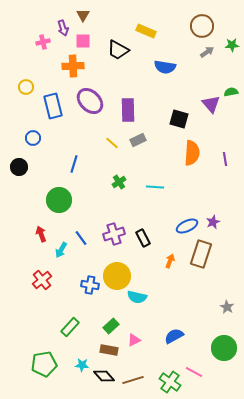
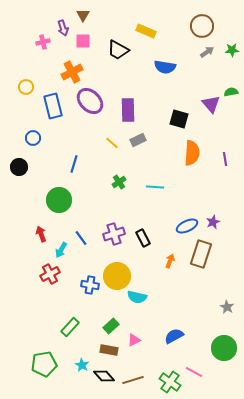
green star at (232, 45): moved 5 px down
orange cross at (73, 66): moved 1 px left, 6 px down; rotated 25 degrees counterclockwise
red cross at (42, 280): moved 8 px right, 6 px up; rotated 12 degrees clockwise
cyan star at (82, 365): rotated 24 degrees clockwise
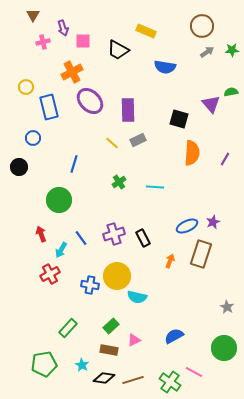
brown triangle at (83, 15): moved 50 px left
blue rectangle at (53, 106): moved 4 px left, 1 px down
purple line at (225, 159): rotated 40 degrees clockwise
green rectangle at (70, 327): moved 2 px left, 1 px down
black diamond at (104, 376): moved 2 px down; rotated 40 degrees counterclockwise
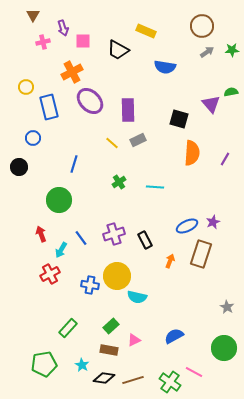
black rectangle at (143, 238): moved 2 px right, 2 px down
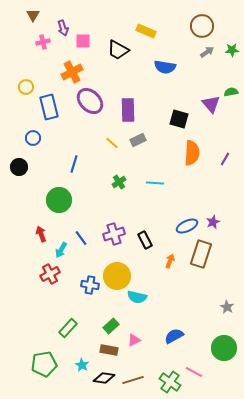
cyan line at (155, 187): moved 4 px up
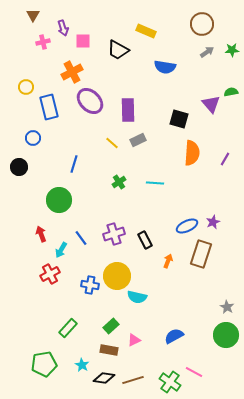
brown circle at (202, 26): moved 2 px up
orange arrow at (170, 261): moved 2 px left
green circle at (224, 348): moved 2 px right, 13 px up
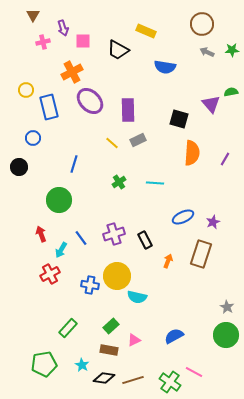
gray arrow at (207, 52): rotated 120 degrees counterclockwise
yellow circle at (26, 87): moved 3 px down
blue ellipse at (187, 226): moved 4 px left, 9 px up
